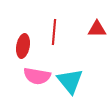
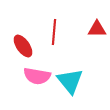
red ellipse: rotated 45 degrees counterclockwise
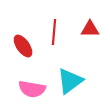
red triangle: moved 7 px left
pink semicircle: moved 5 px left, 13 px down
cyan triangle: rotated 32 degrees clockwise
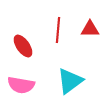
red line: moved 4 px right, 2 px up
pink semicircle: moved 11 px left, 4 px up
